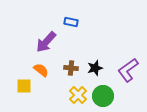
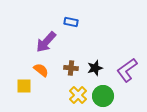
purple L-shape: moved 1 px left
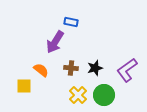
purple arrow: moved 9 px right; rotated 10 degrees counterclockwise
green circle: moved 1 px right, 1 px up
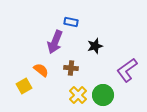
purple arrow: rotated 10 degrees counterclockwise
black star: moved 22 px up
yellow square: rotated 28 degrees counterclockwise
green circle: moved 1 px left
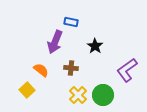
black star: rotated 21 degrees counterclockwise
yellow square: moved 3 px right, 4 px down; rotated 14 degrees counterclockwise
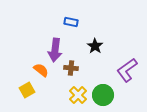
purple arrow: moved 8 px down; rotated 15 degrees counterclockwise
yellow square: rotated 14 degrees clockwise
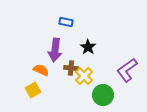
blue rectangle: moved 5 px left
black star: moved 7 px left, 1 px down
orange semicircle: rotated 14 degrees counterclockwise
yellow square: moved 6 px right
yellow cross: moved 6 px right, 19 px up
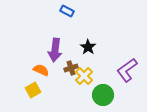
blue rectangle: moved 1 px right, 11 px up; rotated 16 degrees clockwise
brown cross: rotated 24 degrees counterclockwise
